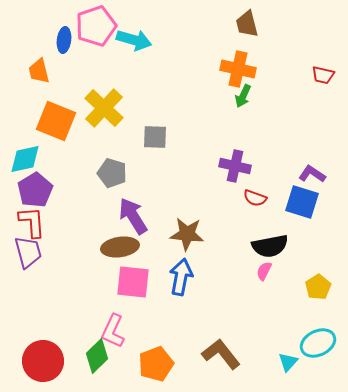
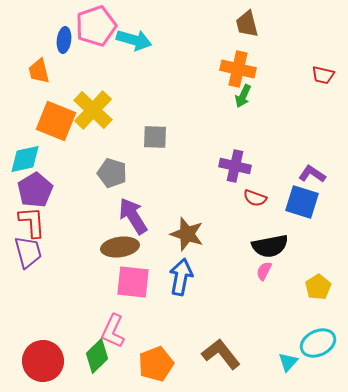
yellow cross: moved 11 px left, 2 px down
brown star: rotated 12 degrees clockwise
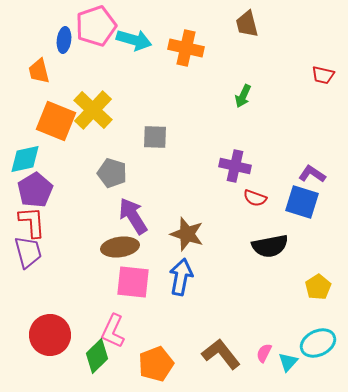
orange cross: moved 52 px left, 21 px up
pink semicircle: moved 82 px down
red circle: moved 7 px right, 26 px up
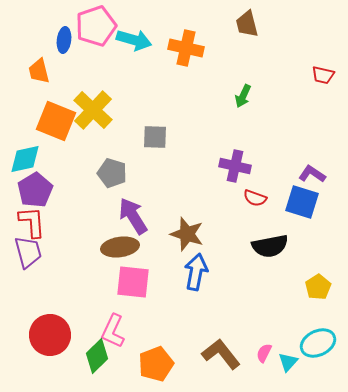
blue arrow: moved 15 px right, 5 px up
